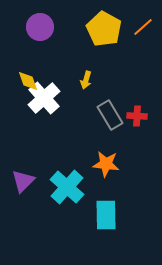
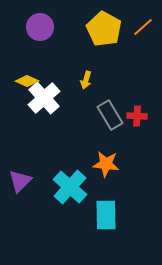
yellow diamond: moved 1 px left; rotated 45 degrees counterclockwise
purple triangle: moved 3 px left
cyan cross: moved 3 px right
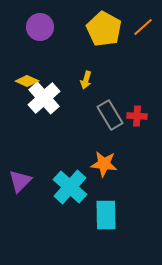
orange star: moved 2 px left
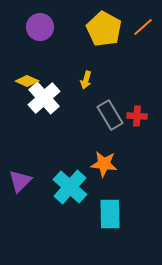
cyan rectangle: moved 4 px right, 1 px up
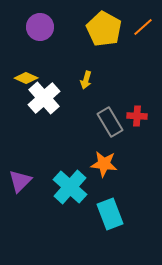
yellow diamond: moved 1 px left, 3 px up
gray rectangle: moved 7 px down
cyan rectangle: rotated 20 degrees counterclockwise
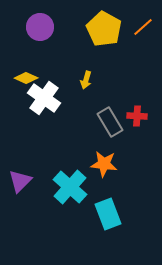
white cross: rotated 12 degrees counterclockwise
cyan rectangle: moved 2 px left
